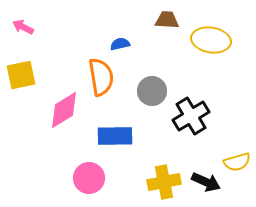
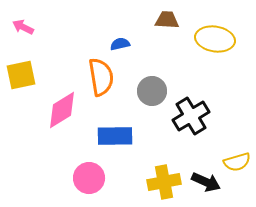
yellow ellipse: moved 4 px right, 1 px up
pink diamond: moved 2 px left
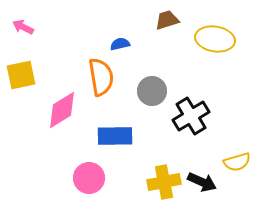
brown trapezoid: rotated 20 degrees counterclockwise
black arrow: moved 4 px left
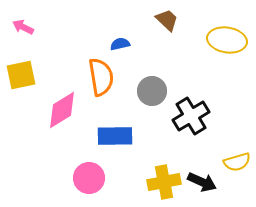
brown trapezoid: rotated 60 degrees clockwise
yellow ellipse: moved 12 px right, 1 px down
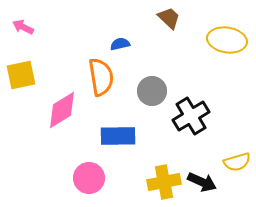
brown trapezoid: moved 2 px right, 2 px up
blue rectangle: moved 3 px right
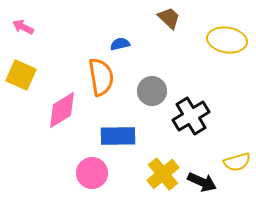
yellow square: rotated 36 degrees clockwise
pink circle: moved 3 px right, 5 px up
yellow cross: moved 1 px left, 8 px up; rotated 28 degrees counterclockwise
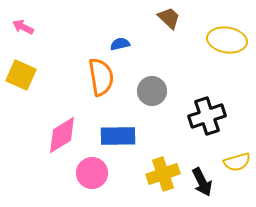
pink diamond: moved 25 px down
black cross: moved 16 px right; rotated 12 degrees clockwise
yellow cross: rotated 20 degrees clockwise
black arrow: rotated 40 degrees clockwise
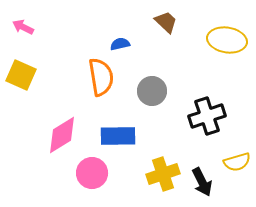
brown trapezoid: moved 3 px left, 4 px down
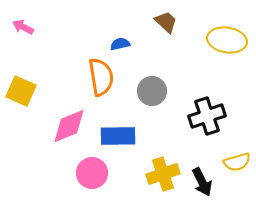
yellow square: moved 16 px down
pink diamond: moved 7 px right, 9 px up; rotated 9 degrees clockwise
